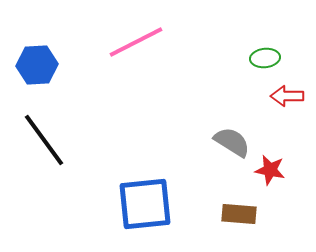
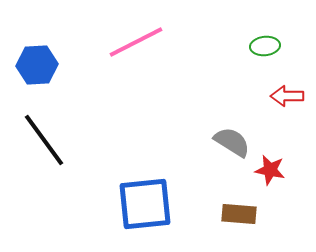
green ellipse: moved 12 px up
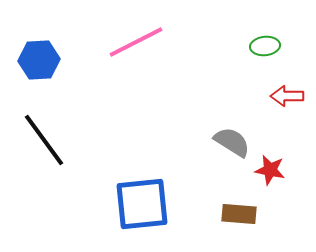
blue hexagon: moved 2 px right, 5 px up
blue square: moved 3 px left
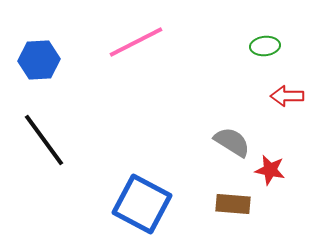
blue square: rotated 34 degrees clockwise
brown rectangle: moved 6 px left, 10 px up
